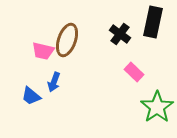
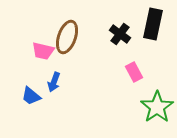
black rectangle: moved 2 px down
brown ellipse: moved 3 px up
pink rectangle: rotated 18 degrees clockwise
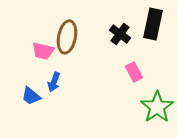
brown ellipse: rotated 8 degrees counterclockwise
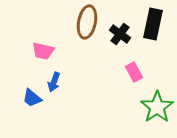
brown ellipse: moved 20 px right, 15 px up
blue trapezoid: moved 1 px right, 2 px down
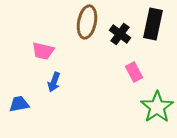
blue trapezoid: moved 13 px left, 6 px down; rotated 130 degrees clockwise
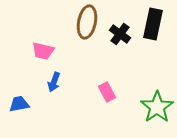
pink rectangle: moved 27 px left, 20 px down
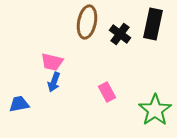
pink trapezoid: moved 9 px right, 11 px down
green star: moved 2 px left, 3 px down
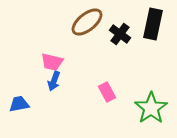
brown ellipse: rotated 40 degrees clockwise
blue arrow: moved 1 px up
green star: moved 4 px left, 2 px up
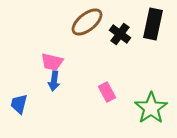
blue arrow: rotated 12 degrees counterclockwise
blue trapezoid: rotated 65 degrees counterclockwise
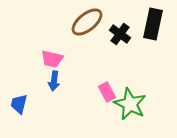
pink trapezoid: moved 3 px up
green star: moved 21 px left, 4 px up; rotated 12 degrees counterclockwise
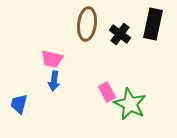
brown ellipse: moved 2 px down; rotated 44 degrees counterclockwise
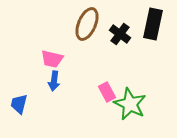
brown ellipse: rotated 16 degrees clockwise
